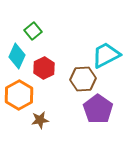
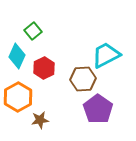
orange hexagon: moved 1 px left, 2 px down
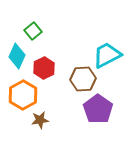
cyan trapezoid: moved 1 px right
orange hexagon: moved 5 px right, 2 px up
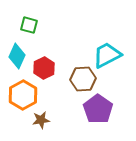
green square: moved 4 px left, 6 px up; rotated 36 degrees counterclockwise
brown star: moved 1 px right
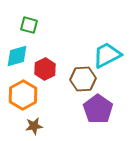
cyan diamond: rotated 50 degrees clockwise
red hexagon: moved 1 px right, 1 px down
brown star: moved 7 px left, 6 px down
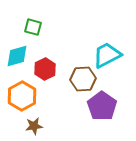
green square: moved 4 px right, 2 px down
orange hexagon: moved 1 px left, 1 px down
purple pentagon: moved 4 px right, 3 px up
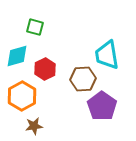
green square: moved 2 px right
cyan trapezoid: rotated 72 degrees counterclockwise
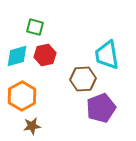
red hexagon: moved 14 px up; rotated 15 degrees clockwise
purple pentagon: moved 1 px left, 2 px down; rotated 16 degrees clockwise
brown star: moved 2 px left
